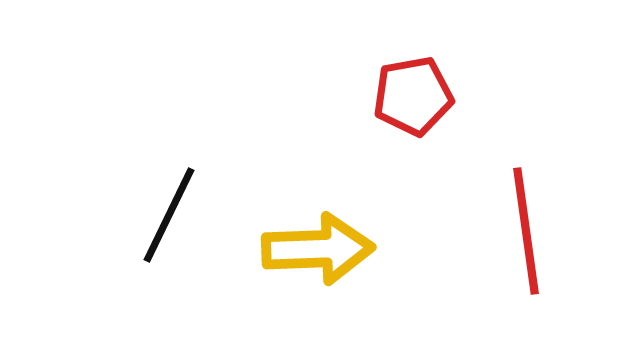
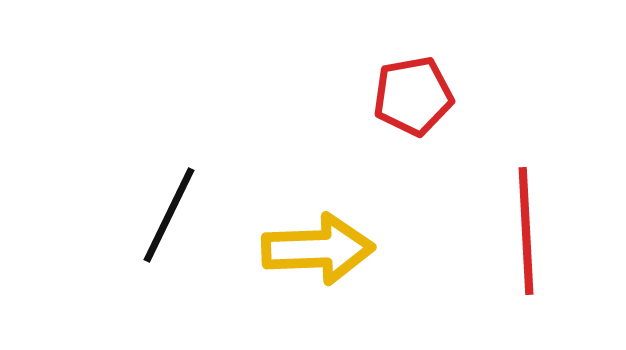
red line: rotated 5 degrees clockwise
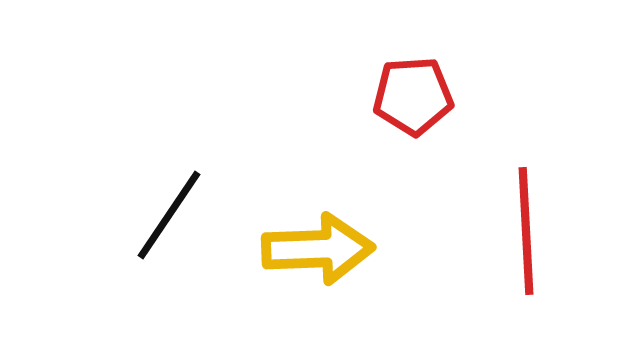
red pentagon: rotated 6 degrees clockwise
black line: rotated 8 degrees clockwise
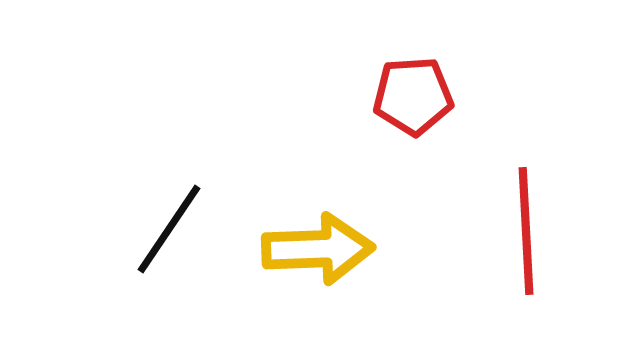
black line: moved 14 px down
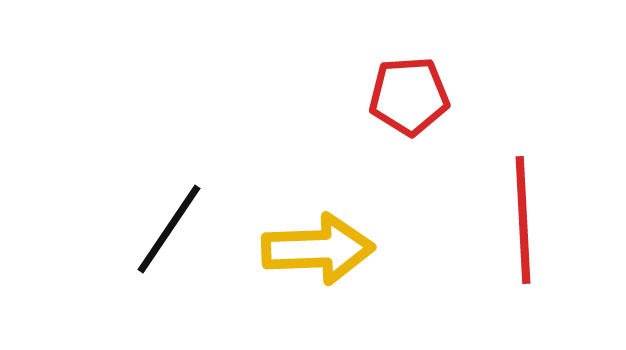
red pentagon: moved 4 px left
red line: moved 3 px left, 11 px up
